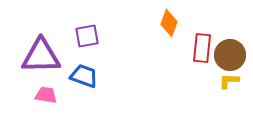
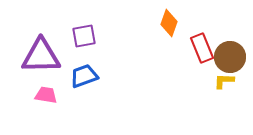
purple square: moved 3 px left
red rectangle: rotated 28 degrees counterclockwise
brown circle: moved 2 px down
blue trapezoid: rotated 40 degrees counterclockwise
yellow L-shape: moved 5 px left
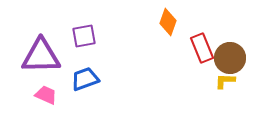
orange diamond: moved 1 px left, 1 px up
brown circle: moved 1 px down
blue trapezoid: moved 1 px right, 3 px down
yellow L-shape: moved 1 px right
pink trapezoid: rotated 15 degrees clockwise
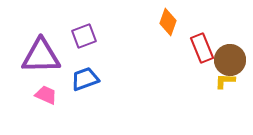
purple square: rotated 10 degrees counterclockwise
brown circle: moved 2 px down
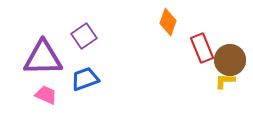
purple square: rotated 15 degrees counterclockwise
purple triangle: moved 2 px right, 2 px down
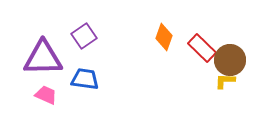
orange diamond: moved 4 px left, 15 px down
red rectangle: rotated 24 degrees counterclockwise
blue trapezoid: rotated 28 degrees clockwise
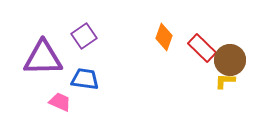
pink trapezoid: moved 14 px right, 7 px down
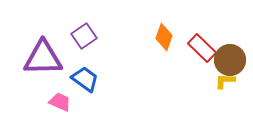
blue trapezoid: rotated 28 degrees clockwise
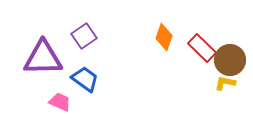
yellow L-shape: moved 2 px down; rotated 10 degrees clockwise
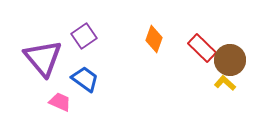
orange diamond: moved 10 px left, 2 px down
purple triangle: rotated 51 degrees clockwise
yellow L-shape: rotated 30 degrees clockwise
